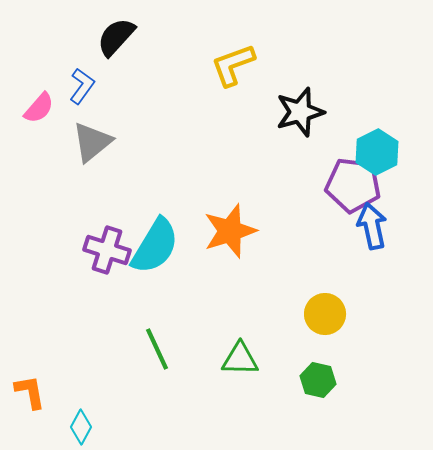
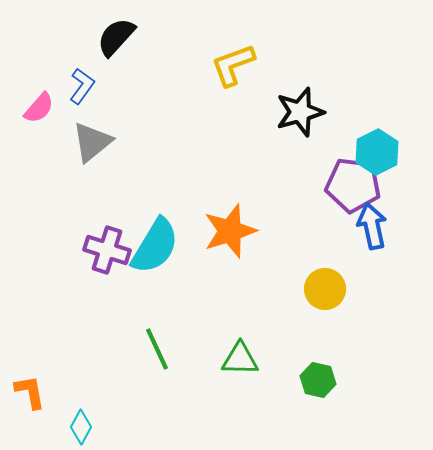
yellow circle: moved 25 px up
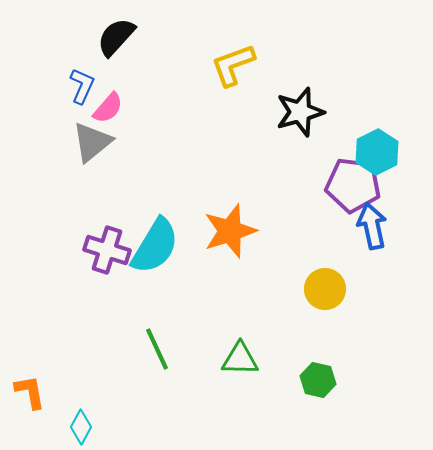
blue L-shape: rotated 12 degrees counterclockwise
pink semicircle: moved 69 px right
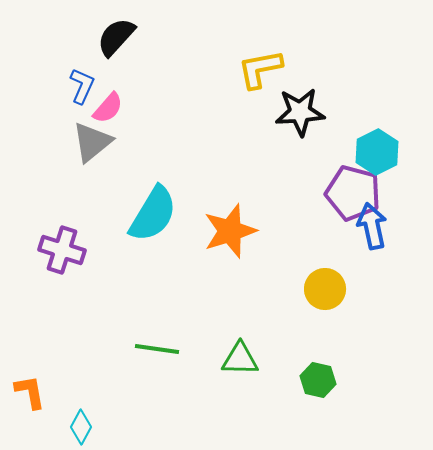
yellow L-shape: moved 27 px right, 4 px down; rotated 9 degrees clockwise
black star: rotated 12 degrees clockwise
purple pentagon: moved 8 px down; rotated 8 degrees clockwise
cyan semicircle: moved 2 px left, 32 px up
purple cross: moved 45 px left
green line: rotated 57 degrees counterclockwise
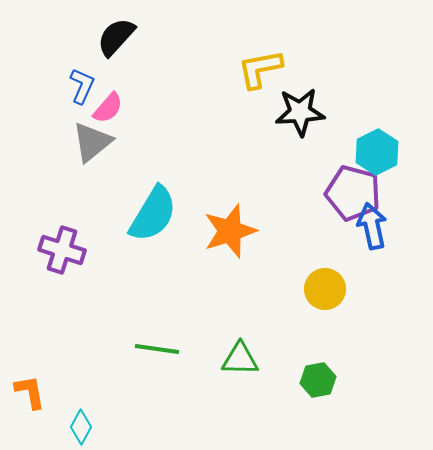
green hexagon: rotated 24 degrees counterclockwise
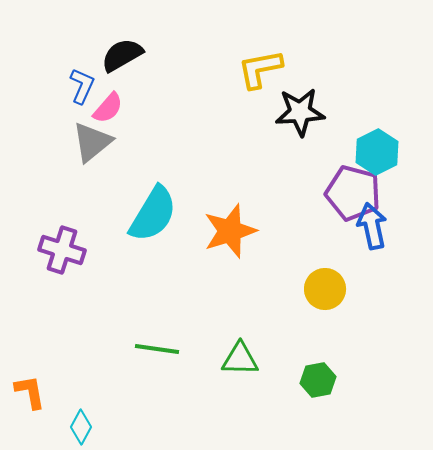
black semicircle: moved 6 px right, 18 px down; rotated 18 degrees clockwise
